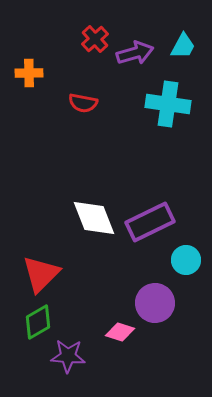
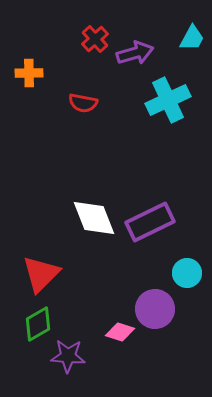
cyan trapezoid: moved 9 px right, 8 px up
cyan cross: moved 4 px up; rotated 33 degrees counterclockwise
cyan circle: moved 1 px right, 13 px down
purple circle: moved 6 px down
green diamond: moved 2 px down
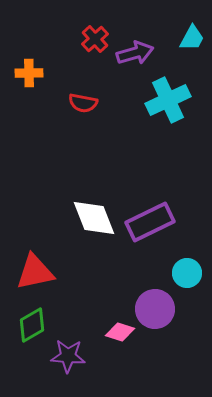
red triangle: moved 6 px left, 2 px up; rotated 33 degrees clockwise
green diamond: moved 6 px left, 1 px down
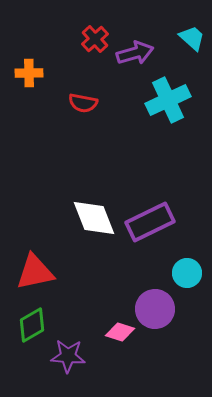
cyan trapezoid: rotated 76 degrees counterclockwise
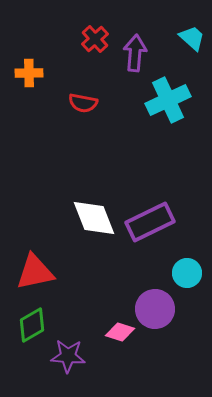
purple arrow: rotated 69 degrees counterclockwise
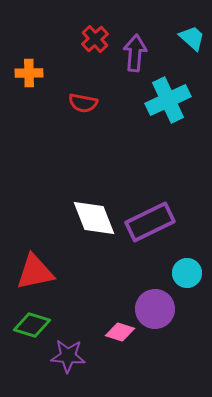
green diamond: rotated 48 degrees clockwise
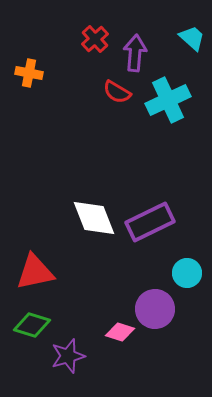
orange cross: rotated 12 degrees clockwise
red semicircle: moved 34 px right, 11 px up; rotated 20 degrees clockwise
purple star: rotated 20 degrees counterclockwise
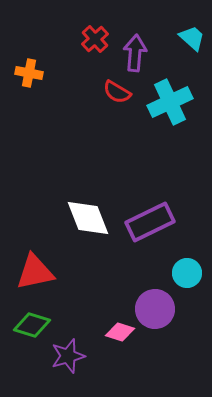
cyan cross: moved 2 px right, 2 px down
white diamond: moved 6 px left
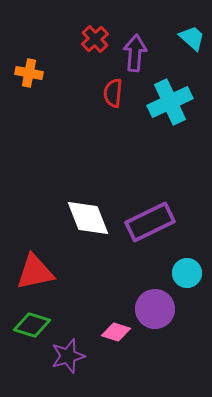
red semicircle: moved 4 px left, 1 px down; rotated 64 degrees clockwise
pink diamond: moved 4 px left
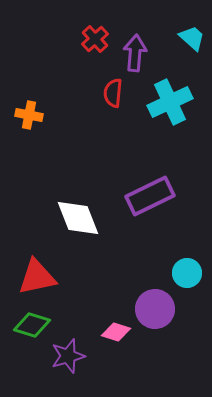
orange cross: moved 42 px down
white diamond: moved 10 px left
purple rectangle: moved 26 px up
red triangle: moved 2 px right, 5 px down
